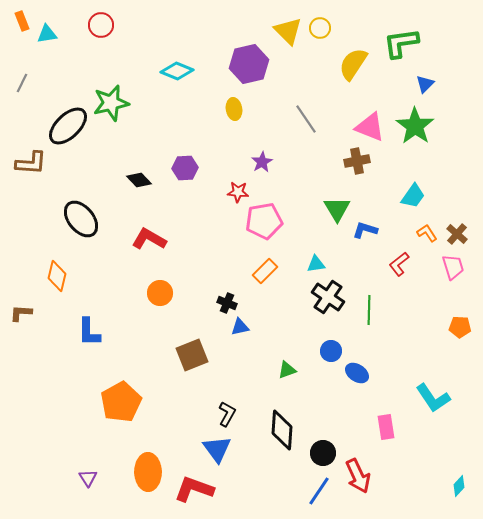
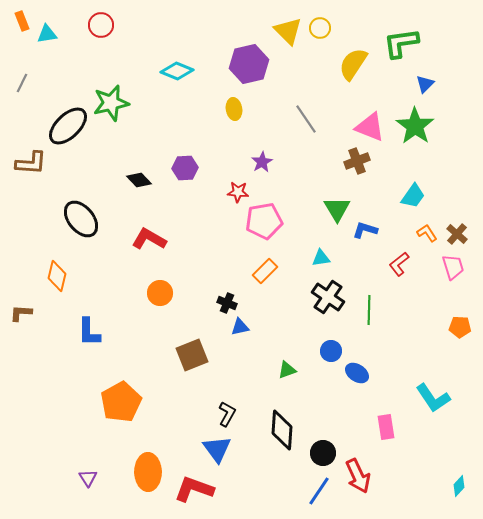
brown cross at (357, 161): rotated 10 degrees counterclockwise
cyan triangle at (316, 264): moved 5 px right, 6 px up
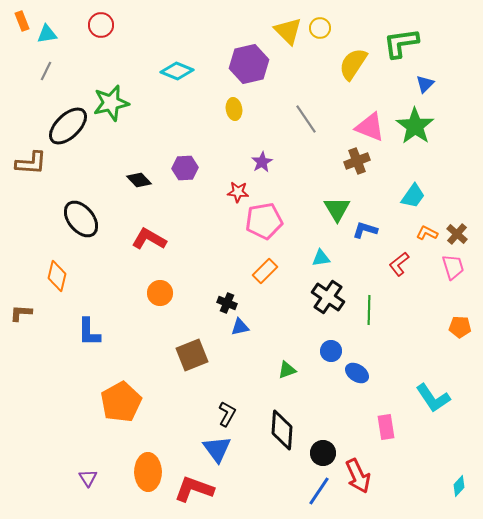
gray line at (22, 83): moved 24 px right, 12 px up
orange L-shape at (427, 233): rotated 30 degrees counterclockwise
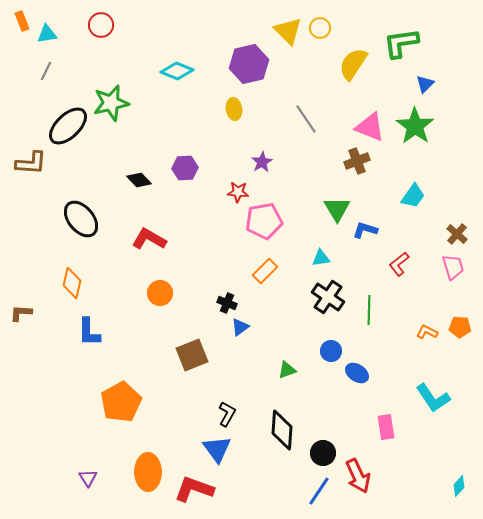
orange L-shape at (427, 233): moved 99 px down
orange diamond at (57, 276): moved 15 px right, 7 px down
blue triangle at (240, 327): rotated 24 degrees counterclockwise
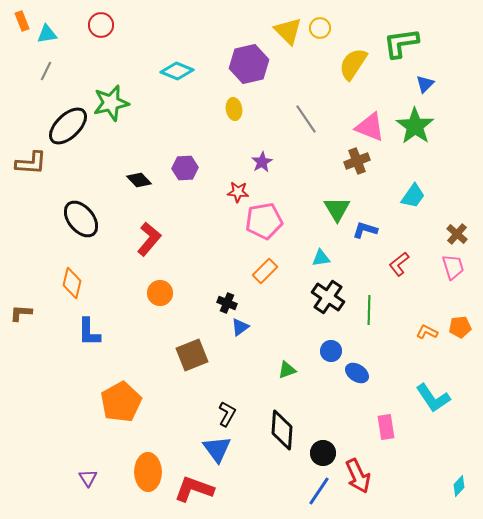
red L-shape at (149, 239): rotated 100 degrees clockwise
orange pentagon at (460, 327): rotated 10 degrees counterclockwise
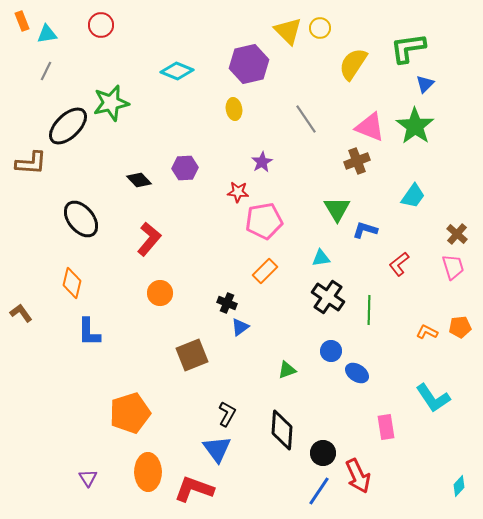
green L-shape at (401, 43): moved 7 px right, 5 px down
brown L-shape at (21, 313): rotated 50 degrees clockwise
orange pentagon at (121, 402): moved 9 px right, 11 px down; rotated 12 degrees clockwise
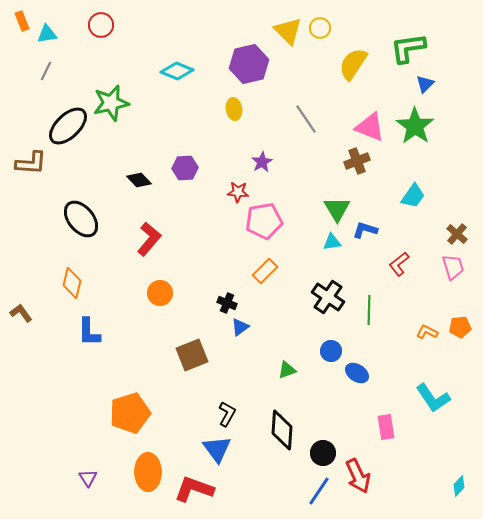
cyan triangle at (321, 258): moved 11 px right, 16 px up
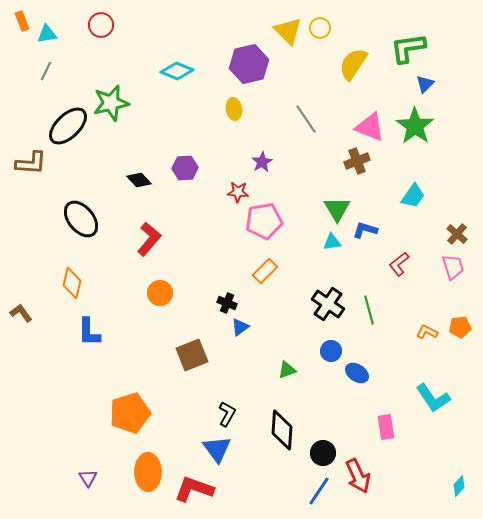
black cross at (328, 297): moved 7 px down
green line at (369, 310): rotated 16 degrees counterclockwise
